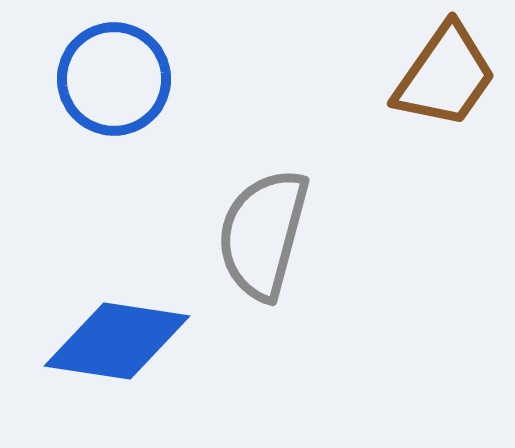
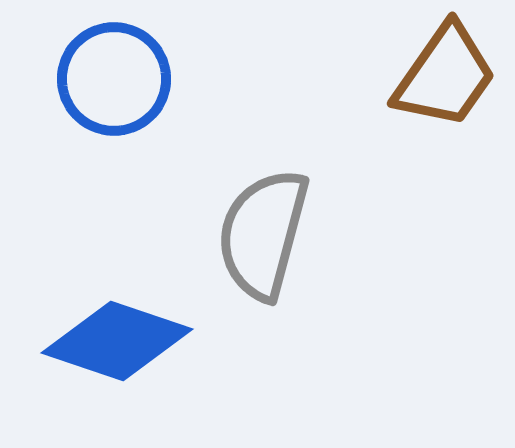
blue diamond: rotated 10 degrees clockwise
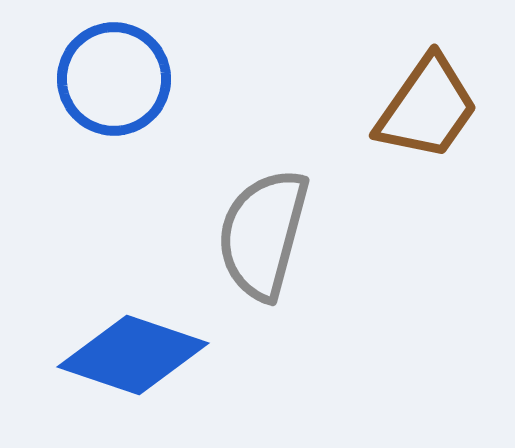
brown trapezoid: moved 18 px left, 32 px down
blue diamond: moved 16 px right, 14 px down
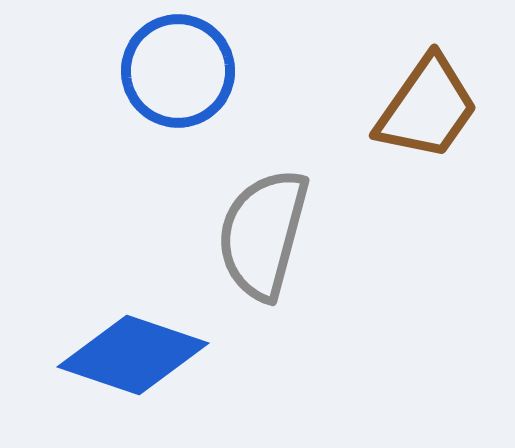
blue circle: moved 64 px right, 8 px up
